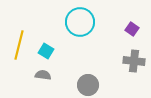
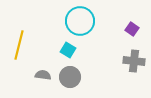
cyan circle: moved 1 px up
cyan square: moved 22 px right, 1 px up
gray circle: moved 18 px left, 8 px up
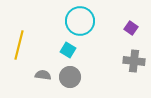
purple square: moved 1 px left, 1 px up
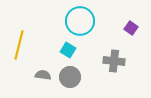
gray cross: moved 20 px left
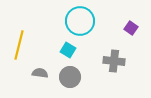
gray semicircle: moved 3 px left, 2 px up
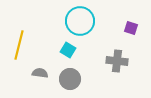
purple square: rotated 16 degrees counterclockwise
gray cross: moved 3 px right
gray circle: moved 2 px down
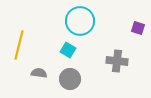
purple square: moved 7 px right
gray semicircle: moved 1 px left
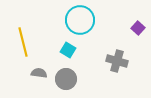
cyan circle: moved 1 px up
purple square: rotated 24 degrees clockwise
yellow line: moved 4 px right, 3 px up; rotated 28 degrees counterclockwise
gray cross: rotated 10 degrees clockwise
gray circle: moved 4 px left
